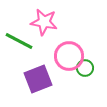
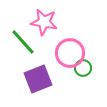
green line: moved 4 px right, 1 px down; rotated 20 degrees clockwise
pink circle: moved 1 px right, 3 px up
green circle: moved 2 px left
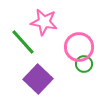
pink circle: moved 9 px right, 6 px up
green circle: moved 1 px right, 4 px up
purple square: rotated 24 degrees counterclockwise
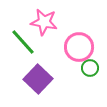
green circle: moved 6 px right, 4 px down
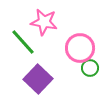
pink circle: moved 1 px right, 1 px down
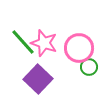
pink star: moved 21 px down; rotated 8 degrees clockwise
pink circle: moved 1 px left
green circle: moved 1 px left, 1 px up
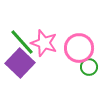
green line: moved 1 px left
purple square: moved 18 px left, 16 px up
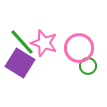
purple square: rotated 12 degrees counterclockwise
green circle: moved 1 px left, 1 px up
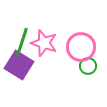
green line: rotated 60 degrees clockwise
pink circle: moved 2 px right, 1 px up
purple square: moved 1 px left, 2 px down
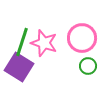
pink circle: moved 1 px right, 9 px up
purple square: moved 2 px down
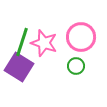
pink circle: moved 1 px left, 1 px up
green circle: moved 12 px left
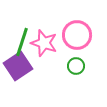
pink circle: moved 4 px left, 2 px up
purple square: moved 1 px left, 1 px up; rotated 24 degrees clockwise
